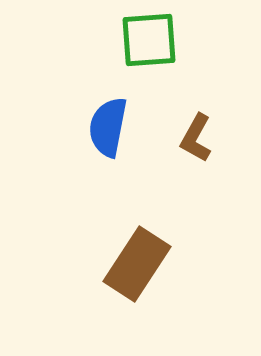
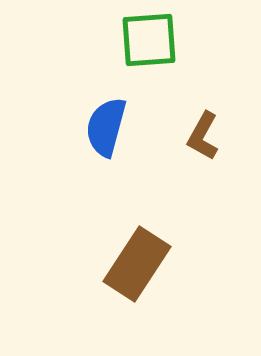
blue semicircle: moved 2 px left; rotated 4 degrees clockwise
brown L-shape: moved 7 px right, 2 px up
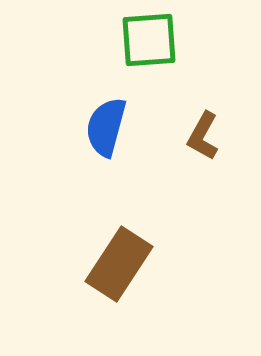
brown rectangle: moved 18 px left
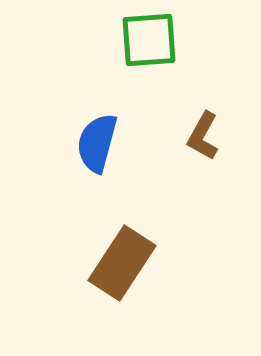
blue semicircle: moved 9 px left, 16 px down
brown rectangle: moved 3 px right, 1 px up
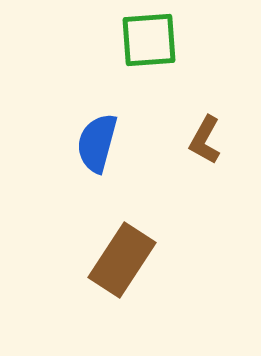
brown L-shape: moved 2 px right, 4 px down
brown rectangle: moved 3 px up
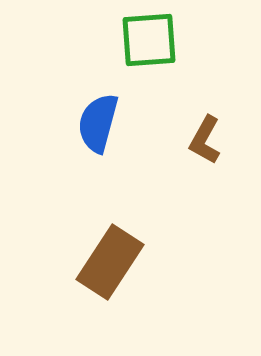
blue semicircle: moved 1 px right, 20 px up
brown rectangle: moved 12 px left, 2 px down
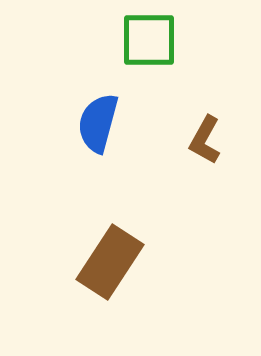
green square: rotated 4 degrees clockwise
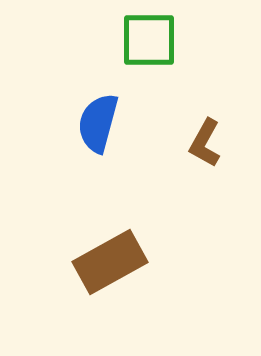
brown L-shape: moved 3 px down
brown rectangle: rotated 28 degrees clockwise
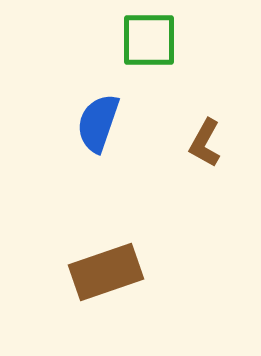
blue semicircle: rotated 4 degrees clockwise
brown rectangle: moved 4 px left, 10 px down; rotated 10 degrees clockwise
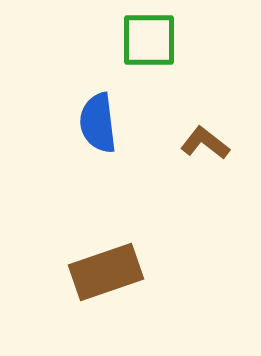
blue semicircle: rotated 26 degrees counterclockwise
brown L-shape: rotated 99 degrees clockwise
